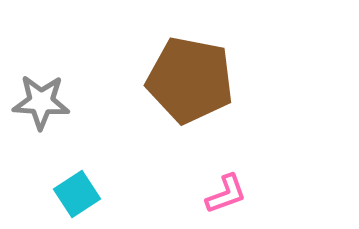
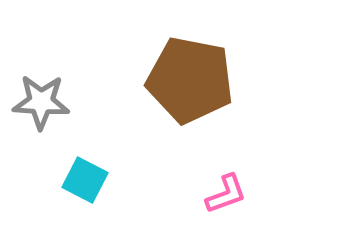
cyan square: moved 8 px right, 14 px up; rotated 30 degrees counterclockwise
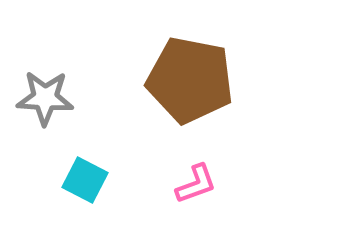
gray star: moved 4 px right, 4 px up
pink L-shape: moved 30 px left, 10 px up
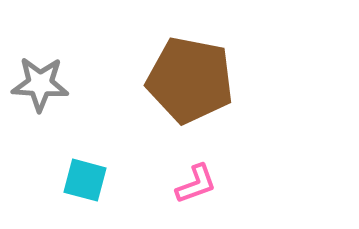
gray star: moved 5 px left, 14 px up
cyan square: rotated 12 degrees counterclockwise
